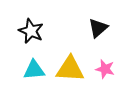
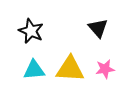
black triangle: rotated 30 degrees counterclockwise
pink star: rotated 24 degrees counterclockwise
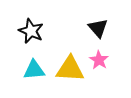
pink star: moved 6 px left, 9 px up; rotated 30 degrees counterclockwise
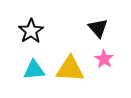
black star: rotated 15 degrees clockwise
pink star: moved 5 px right, 1 px up
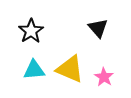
pink star: moved 18 px down
yellow triangle: rotated 20 degrees clockwise
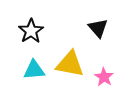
yellow triangle: moved 5 px up; rotated 12 degrees counterclockwise
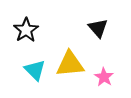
black star: moved 5 px left, 1 px up
yellow triangle: rotated 16 degrees counterclockwise
cyan triangle: moved 1 px right; rotated 50 degrees clockwise
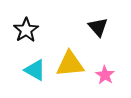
black triangle: moved 1 px up
cyan triangle: rotated 15 degrees counterclockwise
pink star: moved 1 px right, 2 px up
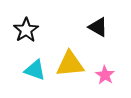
black triangle: rotated 20 degrees counterclockwise
cyan triangle: rotated 10 degrees counterclockwise
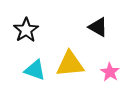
pink star: moved 5 px right, 3 px up
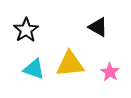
cyan triangle: moved 1 px left, 1 px up
